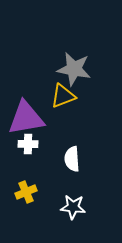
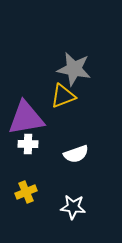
white semicircle: moved 4 px right, 5 px up; rotated 105 degrees counterclockwise
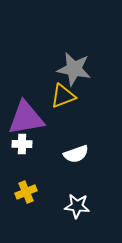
white cross: moved 6 px left
white star: moved 4 px right, 1 px up
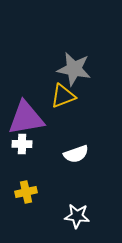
yellow cross: rotated 10 degrees clockwise
white star: moved 10 px down
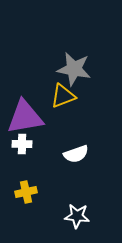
purple triangle: moved 1 px left, 1 px up
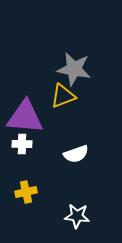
purple triangle: rotated 15 degrees clockwise
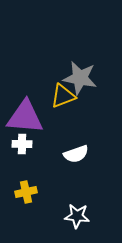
gray star: moved 6 px right, 9 px down
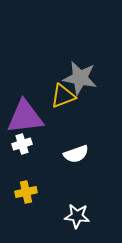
purple triangle: rotated 12 degrees counterclockwise
white cross: rotated 18 degrees counterclockwise
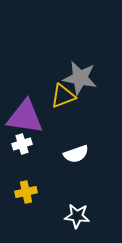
purple triangle: rotated 15 degrees clockwise
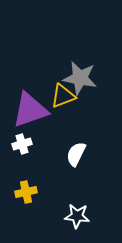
purple triangle: moved 5 px right, 7 px up; rotated 27 degrees counterclockwise
white semicircle: rotated 135 degrees clockwise
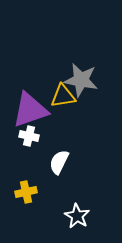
gray star: moved 1 px right, 2 px down
yellow triangle: rotated 12 degrees clockwise
white cross: moved 7 px right, 8 px up; rotated 30 degrees clockwise
white semicircle: moved 17 px left, 8 px down
white star: rotated 25 degrees clockwise
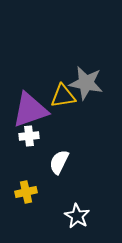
gray star: moved 5 px right, 3 px down
white cross: rotated 18 degrees counterclockwise
